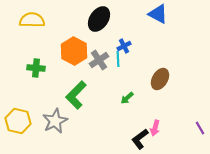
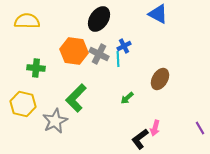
yellow semicircle: moved 5 px left, 1 px down
orange hexagon: rotated 20 degrees counterclockwise
gray cross: moved 6 px up; rotated 30 degrees counterclockwise
green L-shape: moved 3 px down
yellow hexagon: moved 5 px right, 17 px up
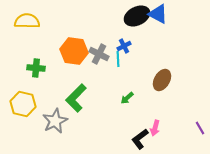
black ellipse: moved 38 px right, 3 px up; rotated 30 degrees clockwise
brown ellipse: moved 2 px right, 1 px down
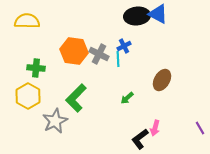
black ellipse: rotated 20 degrees clockwise
yellow hexagon: moved 5 px right, 8 px up; rotated 15 degrees clockwise
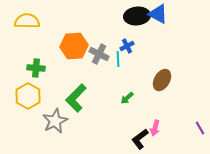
blue cross: moved 3 px right
orange hexagon: moved 5 px up; rotated 12 degrees counterclockwise
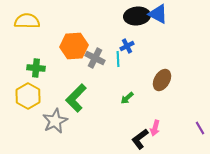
gray cross: moved 4 px left, 4 px down
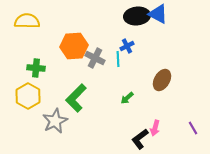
purple line: moved 7 px left
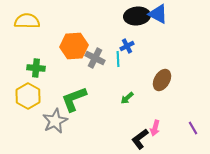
green L-shape: moved 2 px left, 1 px down; rotated 24 degrees clockwise
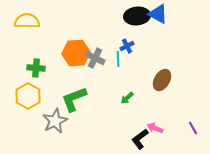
orange hexagon: moved 2 px right, 7 px down
pink arrow: rotated 98 degrees clockwise
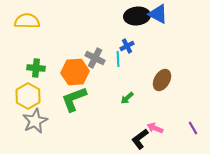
orange hexagon: moved 1 px left, 19 px down
gray star: moved 20 px left
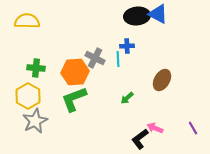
blue cross: rotated 24 degrees clockwise
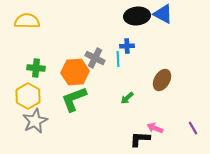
blue triangle: moved 5 px right
black L-shape: rotated 40 degrees clockwise
